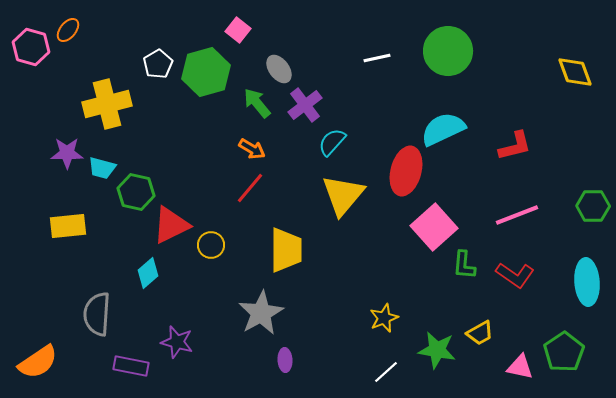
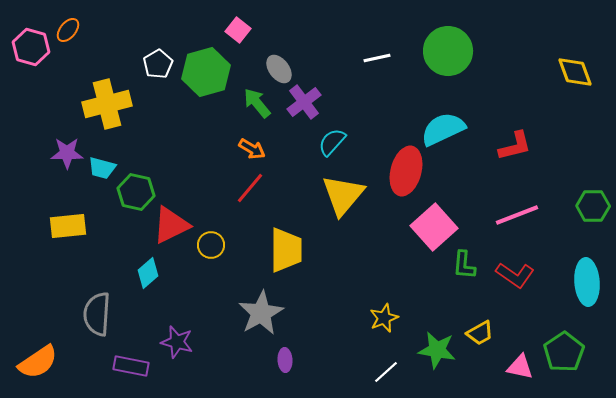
purple cross at (305, 105): moved 1 px left, 3 px up
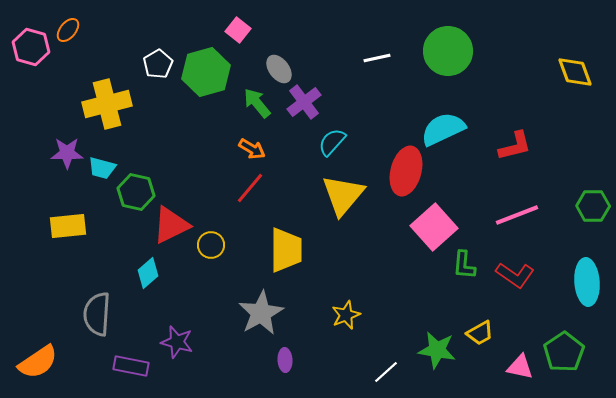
yellow star at (384, 318): moved 38 px left, 3 px up
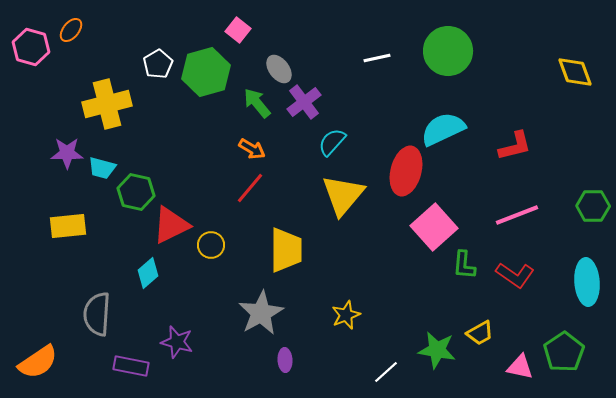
orange ellipse at (68, 30): moved 3 px right
